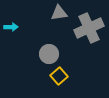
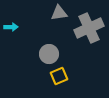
yellow square: rotated 18 degrees clockwise
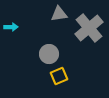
gray triangle: moved 1 px down
gray cross: rotated 16 degrees counterclockwise
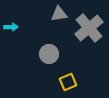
yellow square: moved 9 px right, 6 px down
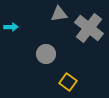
gray cross: rotated 12 degrees counterclockwise
gray circle: moved 3 px left
yellow square: rotated 30 degrees counterclockwise
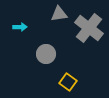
cyan arrow: moved 9 px right
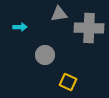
gray cross: rotated 36 degrees counterclockwise
gray circle: moved 1 px left, 1 px down
yellow square: rotated 12 degrees counterclockwise
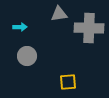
gray circle: moved 18 px left, 1 px down
yellow square: rotated 30 degrees counterclockwise
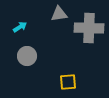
cyan arrow: rotated 32 degrees counterclockwise
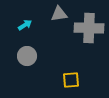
cyan arrow: moved 5 px right, 2 px up
yellow square: moved 3 px right, 2 px up
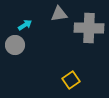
gray circle: moved 12 px left, 11 px up
yellow square: rotated 30 degrees counterclockwise
